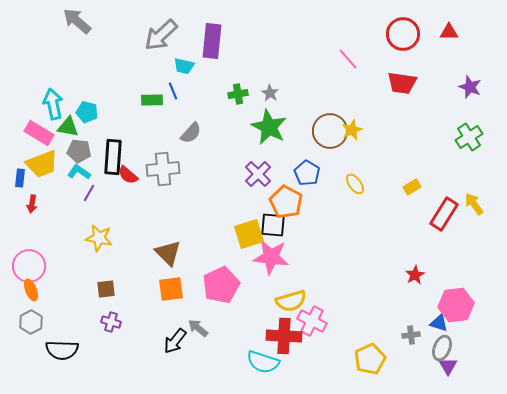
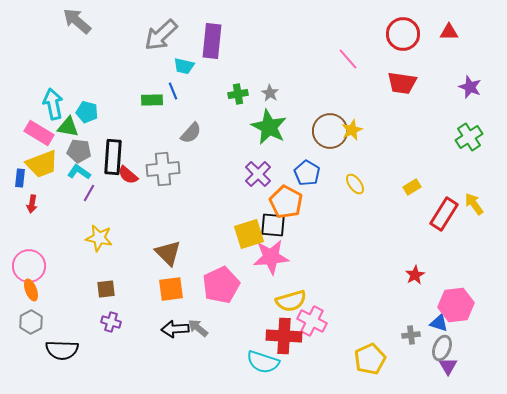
pink star at (271, 257): rotated 12 degrees counterclockwise
black arrow at (175, 341): moved 12 px up; rotated 48 degrees clockwise
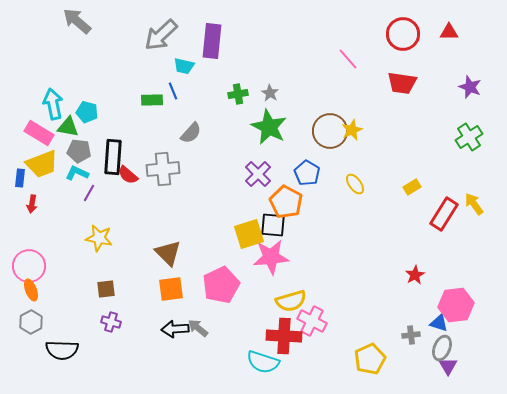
cyan L-shape at (79, 172): moved 2 px left, 1 px down; rotated 10 degrees counterclockwise
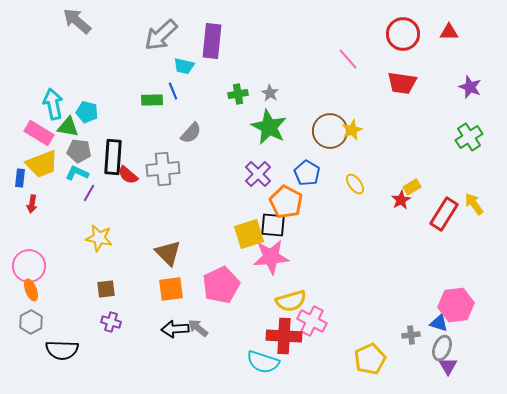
red star at (415, 275): moved 14 px left, 75 px up
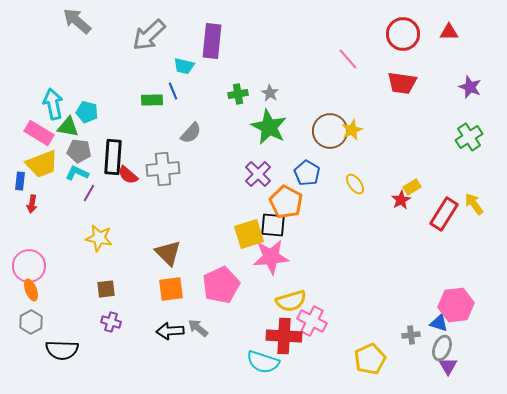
gray arrow at (161, 35): moved 12 px left
blue rectangle at (20, 178): moved 3 px down
black arrow at (175, 329): moved 5 px left, 2 px down
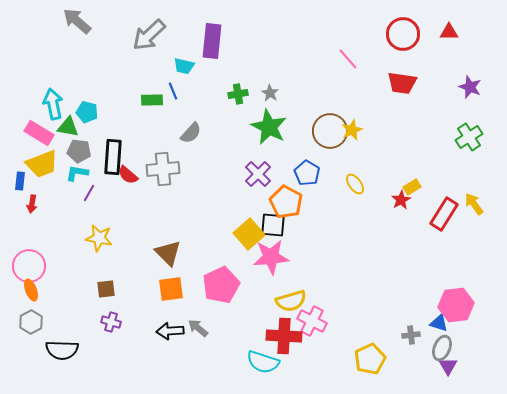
cyan L-shape at (77, 173): rotated 15 degrees counterclockwise
yellow square at (249, 234): rotated 24 degrees counterclockwise
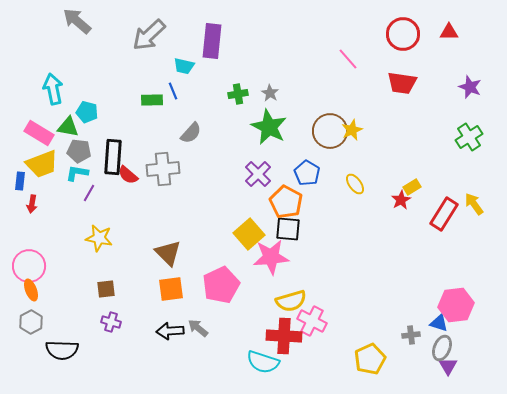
cyan arrow at (53, 104): moved 15 px up
black square at (273, 225): moved 15 px right, 4 px down
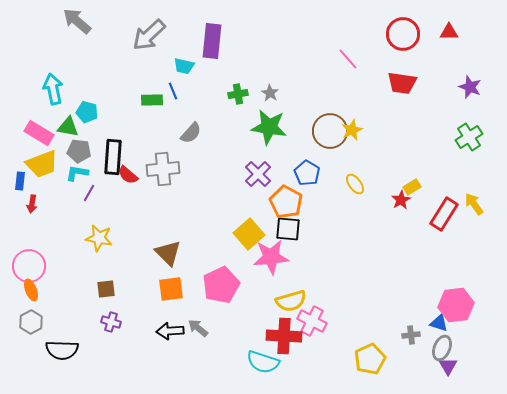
green star at (269, 127): rotated 18 degrees counterclockwise
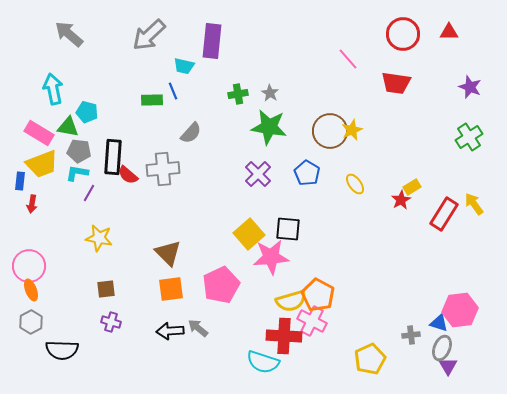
gray arrow at (77, 21): moved 8 px left, 13 px down
red trapezoid at (402, 83): moved 6 px left
orange pentagon at (286, 202): moved 32 px right, 93 px down
pink hexagon at (456, 305): moved 4 px right, 5 px down
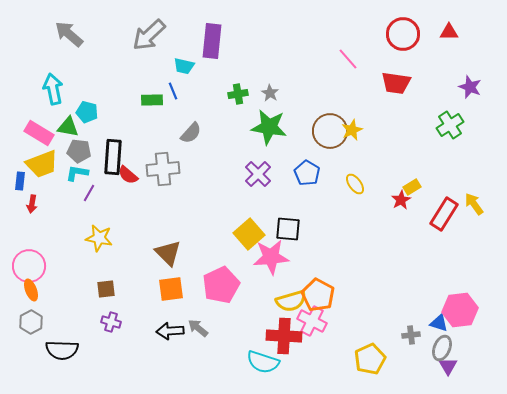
green cross at (469, 137): moved 19 px left, 12 px up
